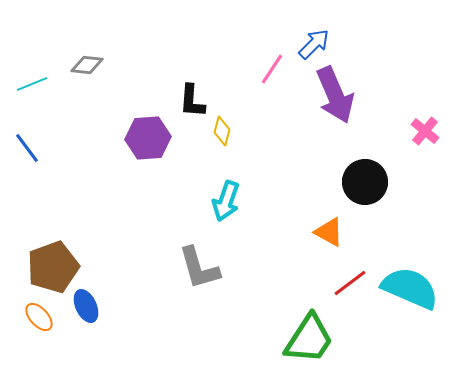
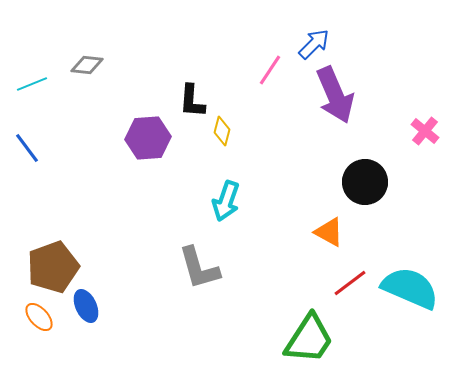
pink line: moved 2 px left, 1 px down
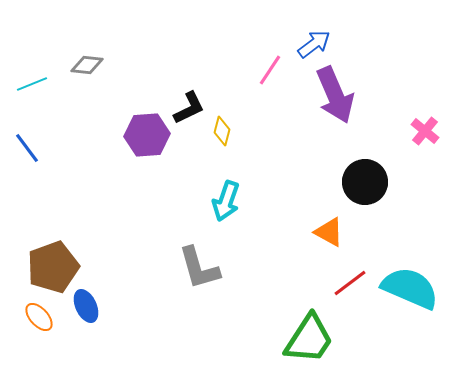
blue arrow: rotated 8 degrees clockwise
black L-shape: moved 3 px left, 7 px down; rotated 120 degrees counterclockwise
purple hexagon: moved 1 px left, 3 px up
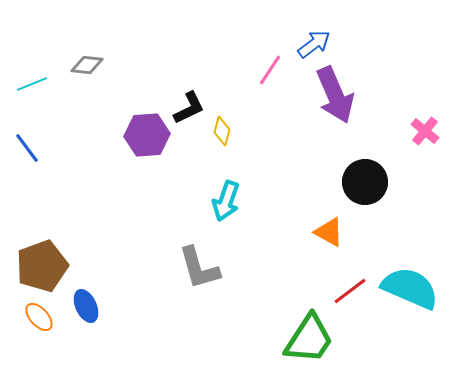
brown pentagon: moved 11 px left, 1 px up
red line: moved 8 px down
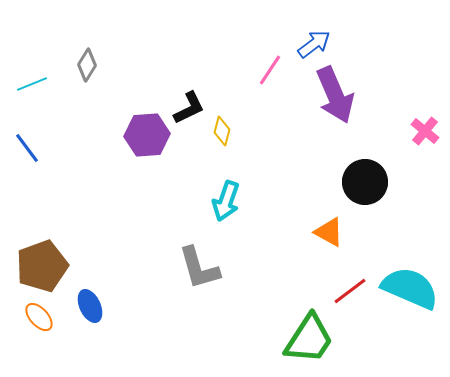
gray diamond: rotated 64 degrees counterclockwise
blue ellipse: moved 4 px right
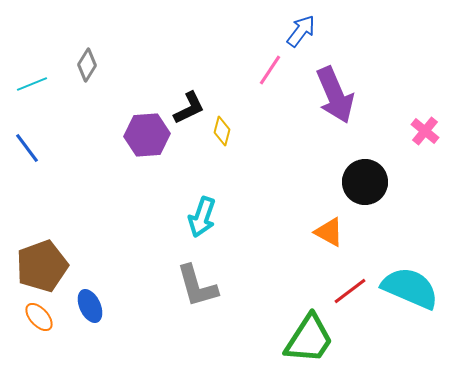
blue arrow: moved 13 px left, 13 px up; rotated 16 degrees counterclockwise
cyan arrow: moved 24 px left, 16 px down
gray L-shape: moved 2 px left, 18 px down
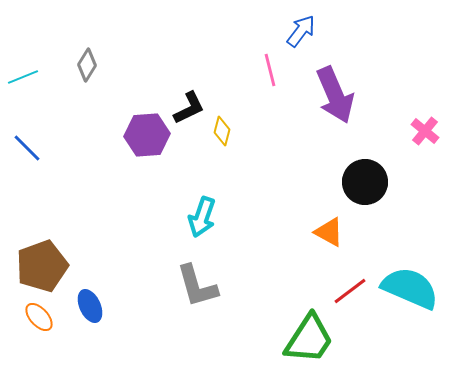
pink line: rotated 48 degrees counterclockwise
cyan line: moved 9 px left, 7 px up
blue line: rotated 8 degrees counterclockwise
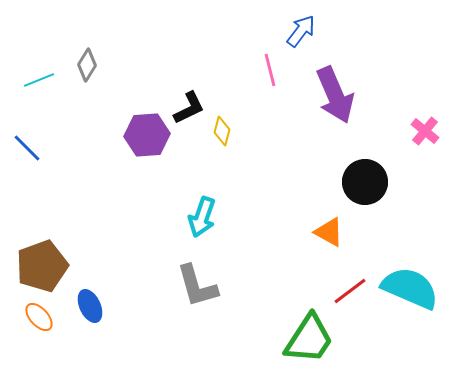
cyan line: moved 16 px right, 3 px down
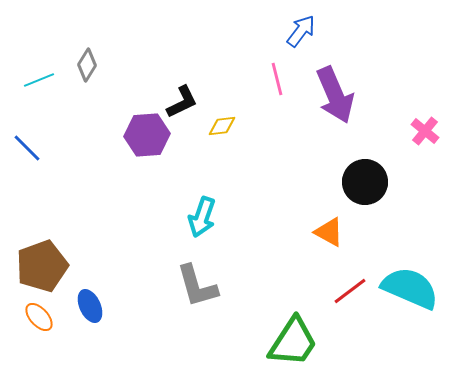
pink line: moved 7 px right, 9 px down
black L-shape: moved 7 px left, 6 px up
yellow diamond: moved 5 px up; rotated 68 degrees clockwise
green trapezoid: moved 16 px left, 3 px down
